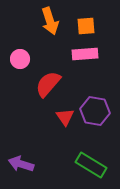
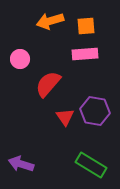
orange arrow: rotated 92 degrees clockwise
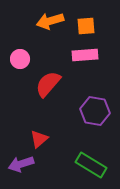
pink rectangle: moved 1 px down
red triangle: moved 26 px left, 22 px down; rotated 24 degrees clockwise
purple arrow: rotated 35 degrees counterclockwise
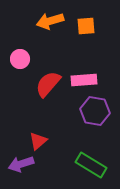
pink rectangle: moved 1 px left, 25 px down
red triangle: moved 1 px left, 2 px down
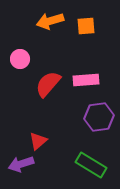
pink rectangle: moved 2 px right
purple hexagon: moved 4 px right, 6 px down; rotated 16 degrees counterclockwise
